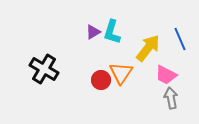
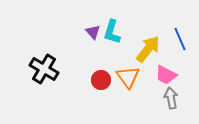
purple triangle: rotated 42 degrees counterclockwise
yellow arrow: moved 1 px down
orange triangle: moved 7 px right, 4 px down; rotated 10 degrees counterclockwise
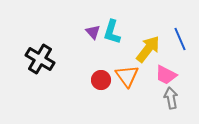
black cross: moved 4 px left, 10 px up
orange triangle: moved 1 px left, 1 px up
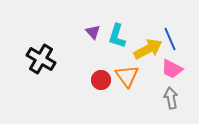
cyan L-shape: moved 5 px right, 4 px down
blue line: moved 10 px left
yellow arrow: rotated 24 degrees clockwise
black cross: moved 1 px right
pink trapezoid: moved 6 px right, 6 px up
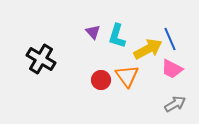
gray arrow: moved 4 px right, 6 px down; rotated 70 degrees clockwise
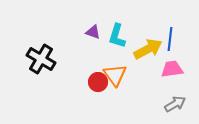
purple triangle: rotated 28 degrees counterclockwise
blue line: rotated 30 degrees clockwise
pink trapezoid: rotated 145 degrees clockwise
orange triangle: moved 12 px left, 1 px up
red circle: moved 3 px left, 2 px down
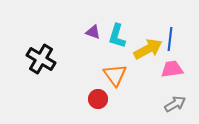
red circle: moved 17 px down
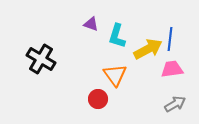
purple triangle: moved 2 px left, 8 px up
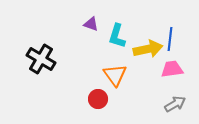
yellow arrow: rotated 16 degrees clockwise
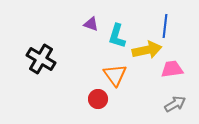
blue line: moved 5 px left, 13 px up
yellow arrow: moved 1 px left, 1 px down
